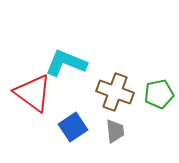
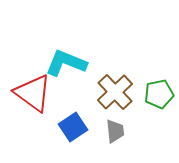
brown cross: rotated 27 degrees clockwise
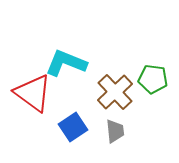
green pentagon: moved 6 px left, 15 px up; rotated 20 degrees clockwise
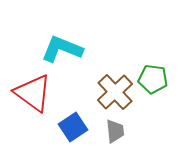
cyan L-shape: moved 4 px left, 14 px up
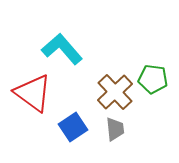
cyan L-shape: rotated 27 degrees clockwise
gray trapezoid: moved 2 px up
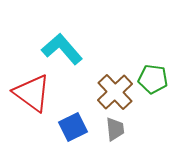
red triangle: moved 1 px left
blue square: rotated 8 degrees clockwise
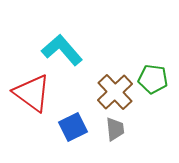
cyan L-shape: moved 1 px down
